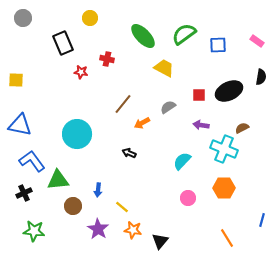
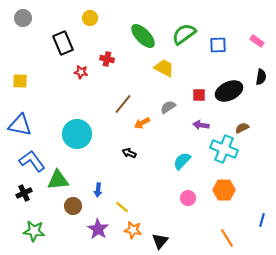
yellow square: moved 4 px right, 1 px down
orange hexagon: moved 2 px down
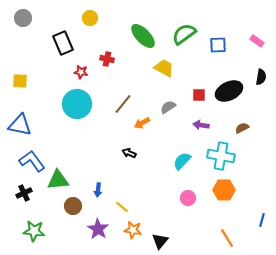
cyan circle: moved 30 px up
cyan cross: moved 3 px left, 7 px down; rotated 12 degrees counterclockwise
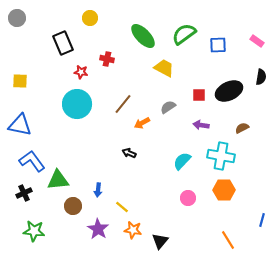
gray circle: moved 6 px left
orange line: moved 1 px right, 2 px down
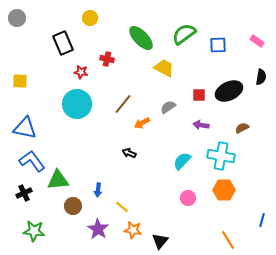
green ellipse: moved 2 px left, 2 px down
blue triangle: moved 5 px right, 3 px down
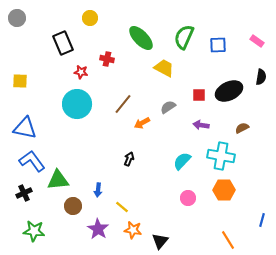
green semicircle: moved 3 px down; rotated 30 degrees counterclockwise
black arrow: moved 6 px down; rotated 88 degrees clockwise
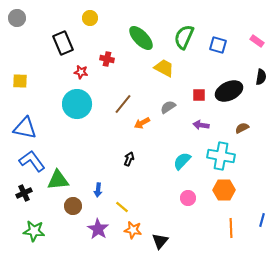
blue square: rotated 18 degrees clockwise
orange line: moved 3 px right, 12 px up; rotated 30 degrees clockwise
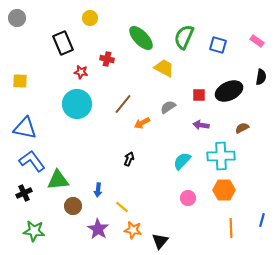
cyan cross: rotated 12 degrees counterclockwise
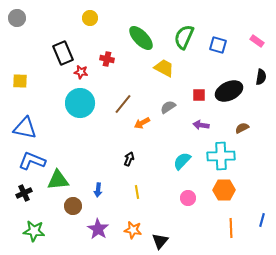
black rectangle: moved 10 px down
cyan circle: moved 3 px right, 1 px up
blue L-shape: rotated 32 degrees counterclockwise
yellow line: moved 15 px right, 15 px up; rotated 40 degrees clockwise
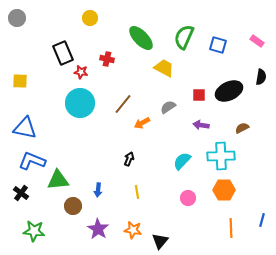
black cross: moved 3 px left; rotated 28 degrees counterclockwise
